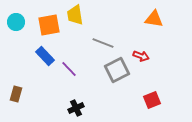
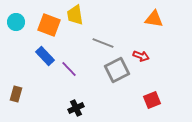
orange square: rotated 30 degrees clockwise
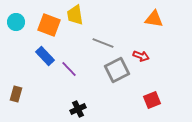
black cross: moved 2 px right, 1 px down
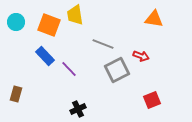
gray line: moved 1 px down
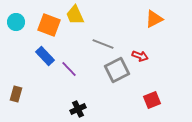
yellow trapezoid: rotated 15 degrees counterclockwise
orange triangle: rotated 36 degrees counterclockwise
red arrow: moved 1 px left
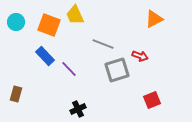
gray square: rotated 10 degrees clockwise
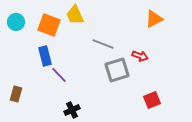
blue rectangle: rotated 30 degrees clockwise
purple line: moved 10 px left, 6 px down
black cross: moved 6 px left, 1 px down
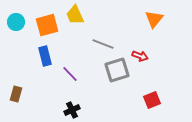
orange triangle: rotated 24 degrees counterclockwise
orange square: moved 2 px left; rotated 35 degrees counterclockwise
purple line: moved 11 px right, 1 px up
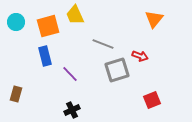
orange square: moved 1 px right, 1 px down
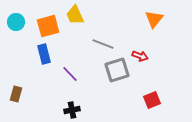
blue rectangle: moved 1 px left, 2 px up
black cross: rotated 14 degrees clockwise
